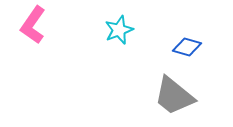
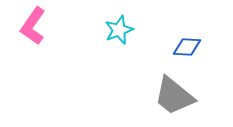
pink L-shape: moved 1 px down
blue diamond: rotated 12 degrees counterclockwise
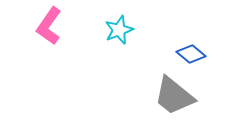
pink L-shape: moved 16 px right
blue diamond: moved 4 px right, 7 px down; rotated 36 degrees clockwise
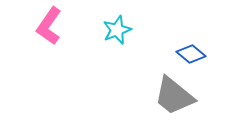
cyan star: moved 2 px left
